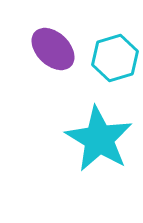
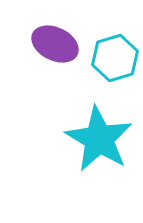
purple ellipse: moved 2 px right, 5 px up; rotated 18 degrees counterclockwise
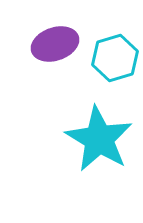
purple ellipse: rotated 45 degrees counterclockwise
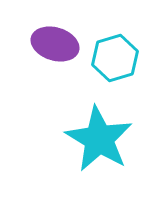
purple ellipse: rotated 36 degrees clockwise
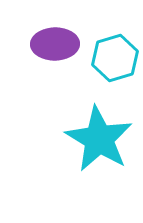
purple ellipse: rotated 18 degrees counterclockwise
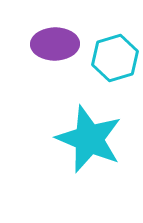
cyan star: moved 10 px left; rotated 8 degrees counterclockwise
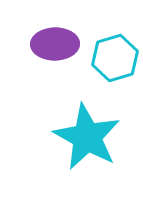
cyan star: moved 2 px left, 2 px up; rotated 6 degrees clockwise
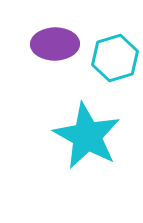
cyan star: moved 1 px up
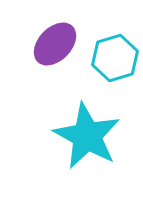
purple ellipse: rotated 45 degrees counterclockwise
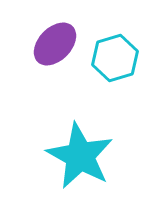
cyan star: moved 7 px left, 20 px down
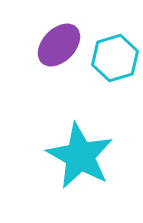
purple ellipse: moved 4 px right, 1 px down
